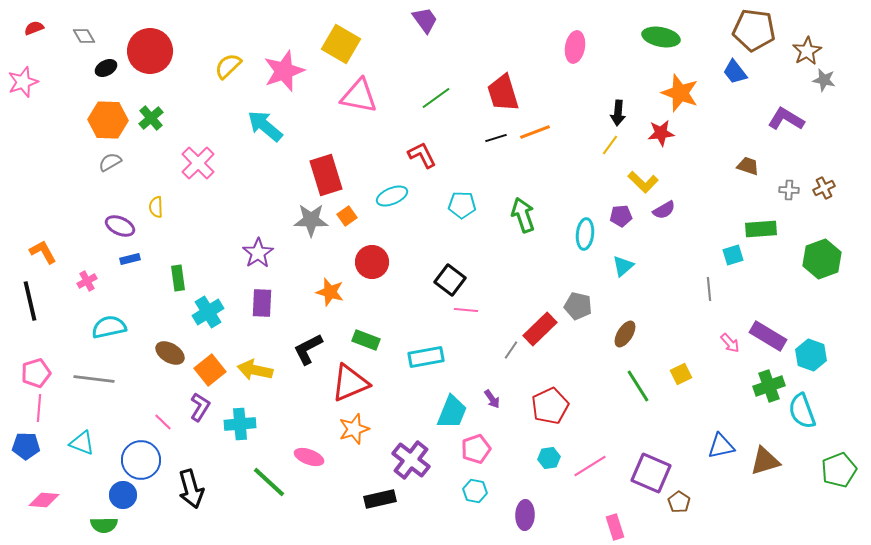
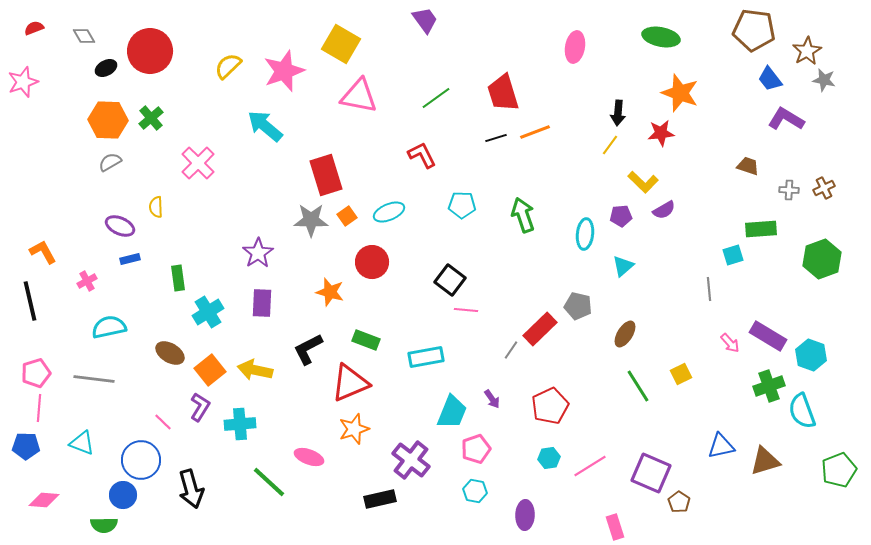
blue trapezoid at (735, 72): moved 35 px right, 7 px down
cyan ellipse at (392, 196): moved 3 px left, 16 px down
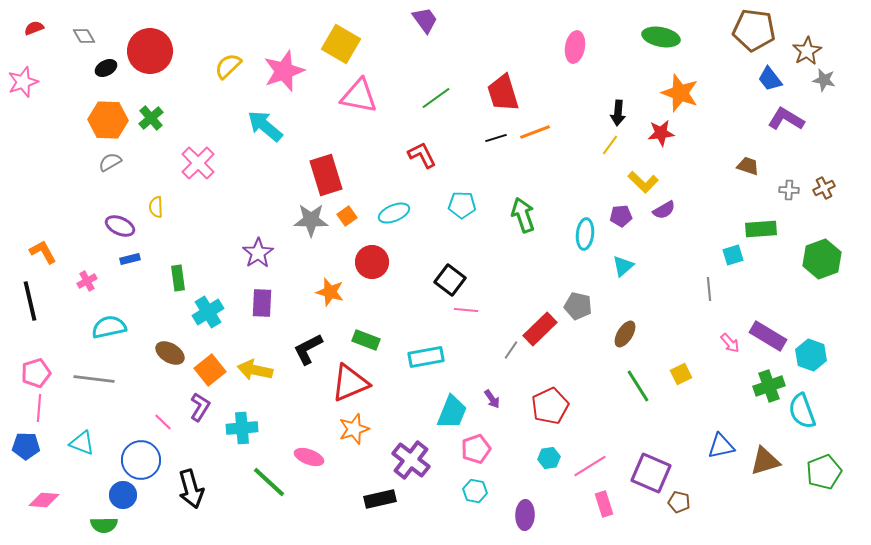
cyan ellipse at (389, 212): moved 5 px right, 1 px down
cyan cross at (240, 424): moved 2 px right, 4 px down
green pentagon at (839, 470): moved 15 px left, 2 px down
brown pentagon at (679, 502): rotated 20 degrees counterclockwise
pink rectangle at (615, 527): moved 11 px left, 23 px up
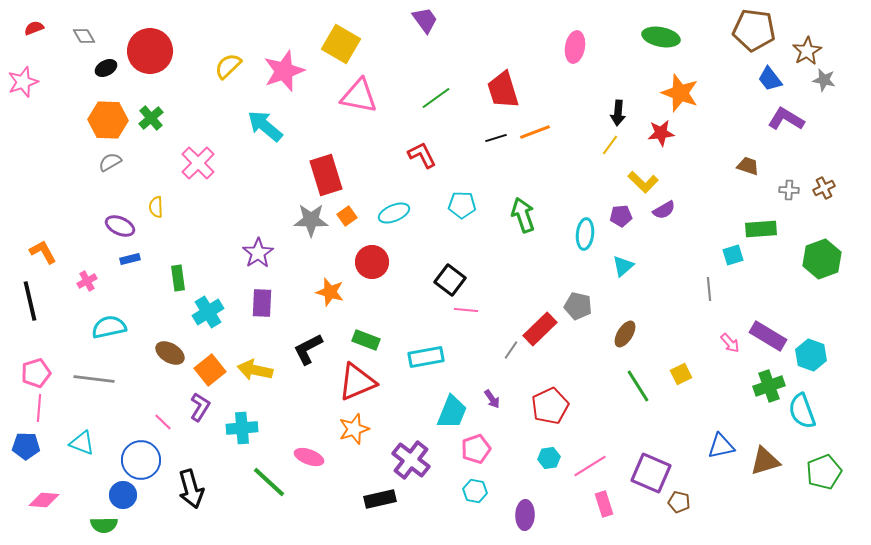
red trapezoid at (503, 93): moved 3 px up
red triangle at (350, 383): moved 7 px right, 1 px up
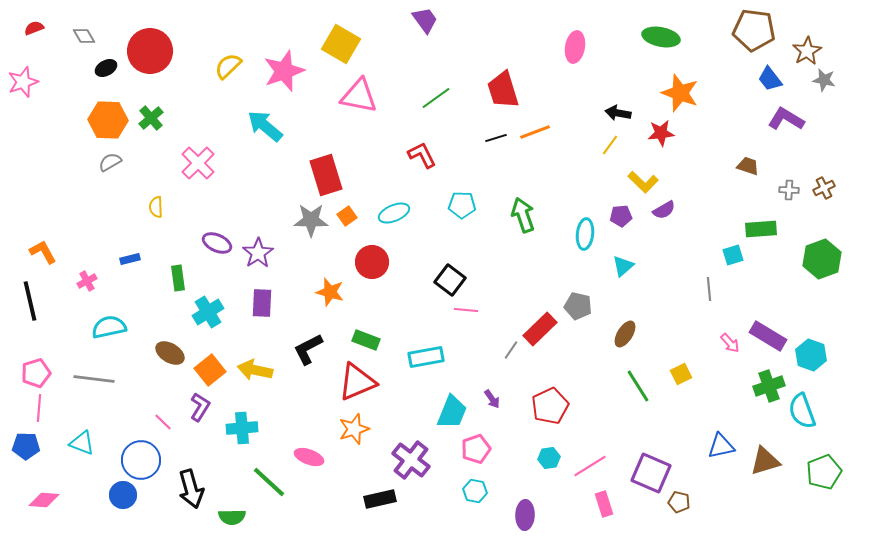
black arrow at (618, 113): rotated 95 degrees clockwise
purple ellipse at (120, 226): moved 97 px right, 17 px down
green semicircle at (104, 525): moved 128 px right, 8 px up
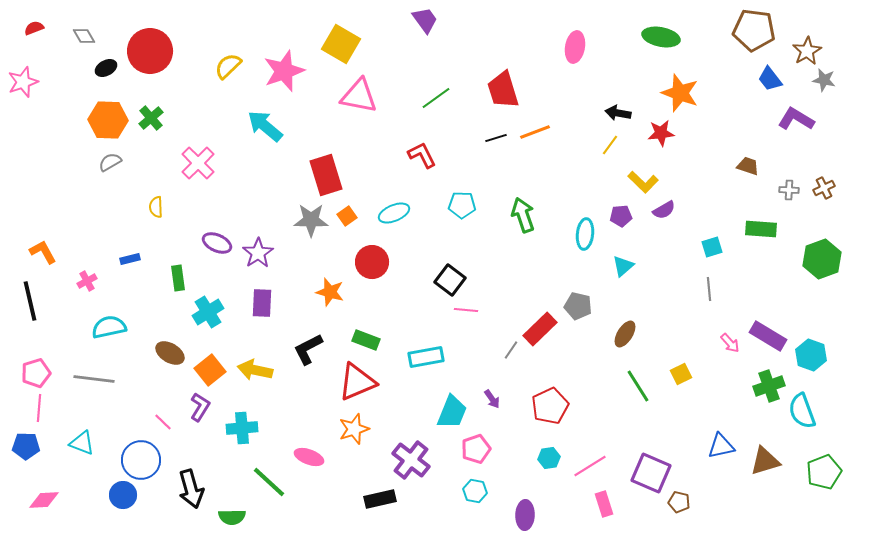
purple L-shape at (786, 119): moved 10 px right
green rectangle at (761, 229): rotated 8 degrees clockwise
cyan square at (733, 255): moved 21 px left, 8 px up
pink diamond at (44, 500): rotated 8 degrees counterclockwise
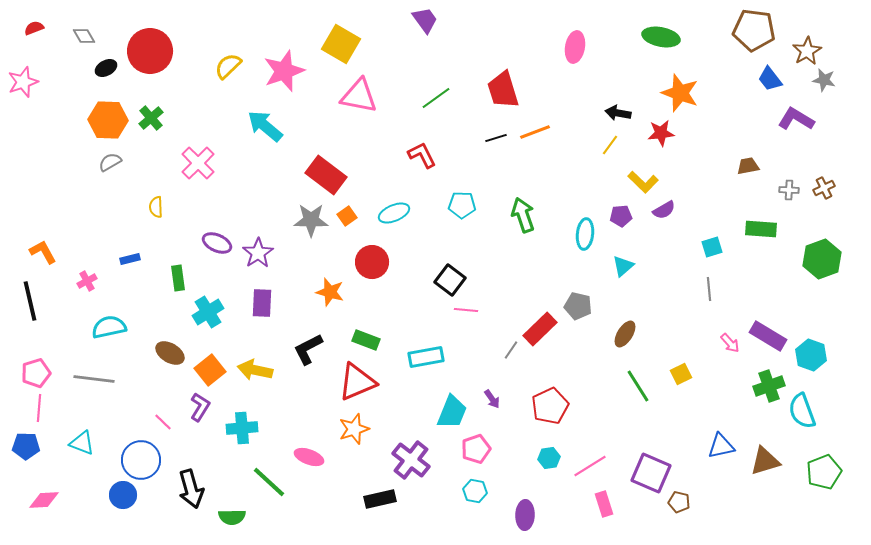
brown trapezoid at (748, 166): rotated 30 degrees counterclockwise
red rectangle at (326, 175): rotated 36 degrees counterclockwise
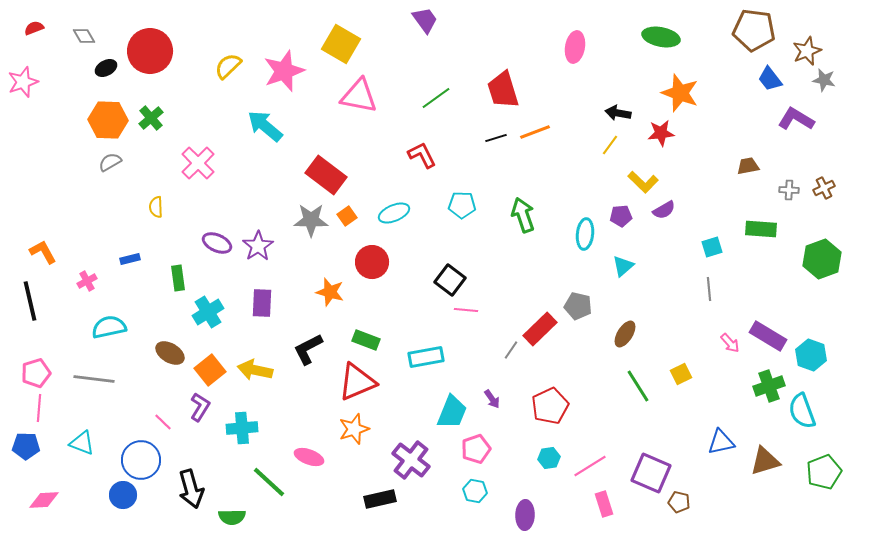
brown star at (807, 51): rotated 8 degrees clockwise
purple star at (258, 253): moved 7 px up
blue triangle at (721, 446): moved 4 px up
